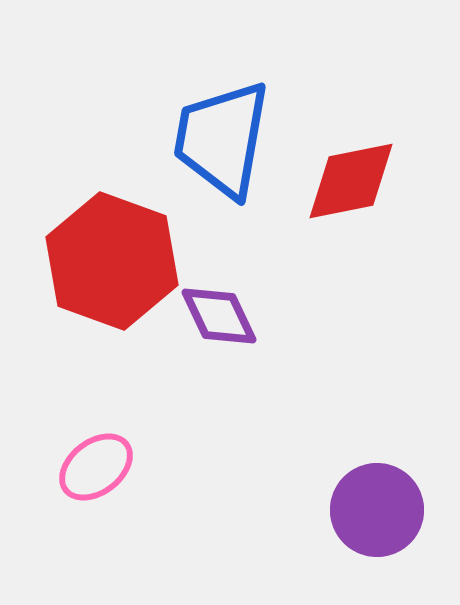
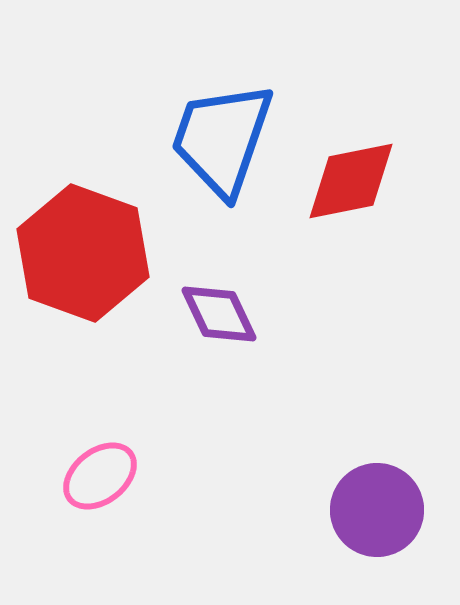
blue trapezoid: rotated 9 degrees clockwise
red hexagon: moved 29 px left, 8 px up
purple diamond: moved 2 px up
pink ellipse: moved 4 px right, 9 px down
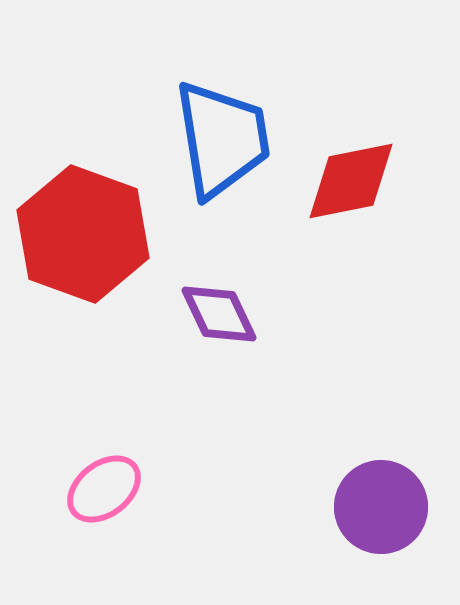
blue trapezoid: rotated 152 degrees clockwise
red hexagon: moved 19 px up
pink ellipse: moved 4 px right, 13 px down
purple circle: moved 4 px right, 3 px up
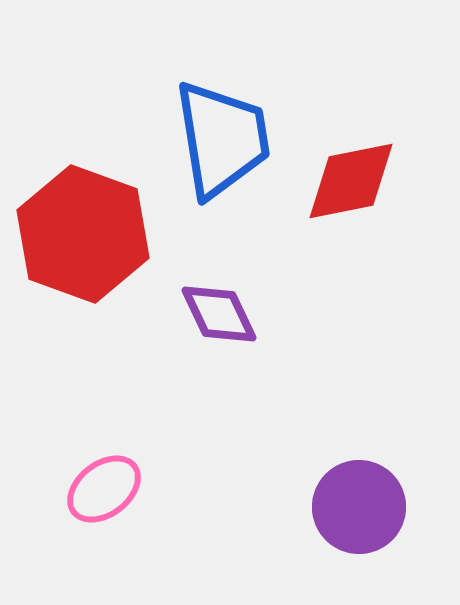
purple circle: moved 22 px left
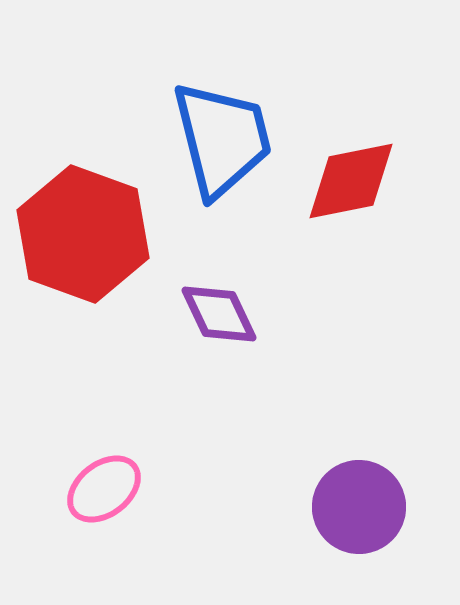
blue trapezoid: rotated 5 degrees counterclockwise
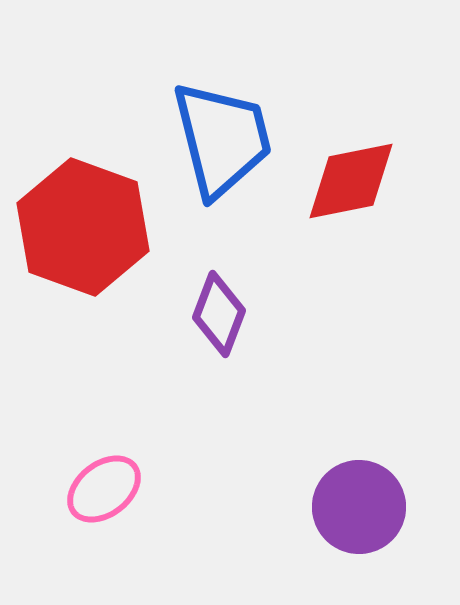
red hexagon: moved 7 px up
purple diamond: rotated 46 degrees clockwise
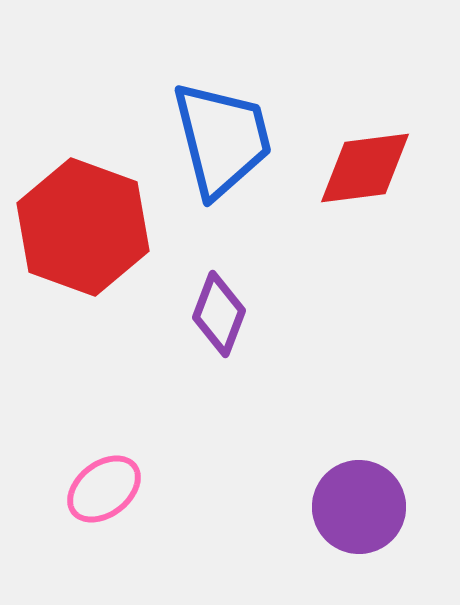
red diamond: moved 14 px right, 13 px up; rotated 4 degrees clockwise
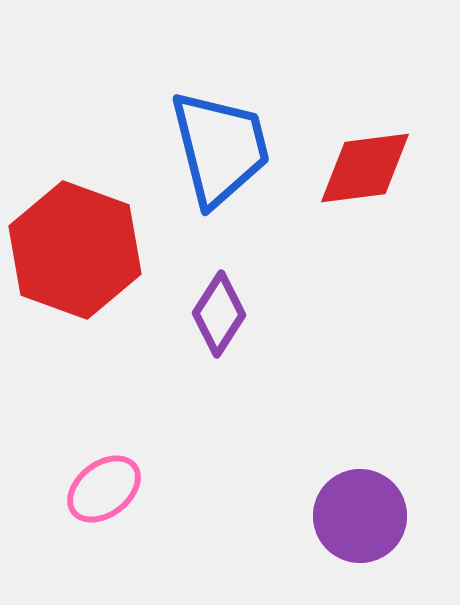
blue trapezoid: moved 2 px left, 9 px down
red hexagon: moved 8 px left, 23 px down
purple diamond: rotated 12 degrees clockwise
purple circle: moved 1 px right, 9 px down
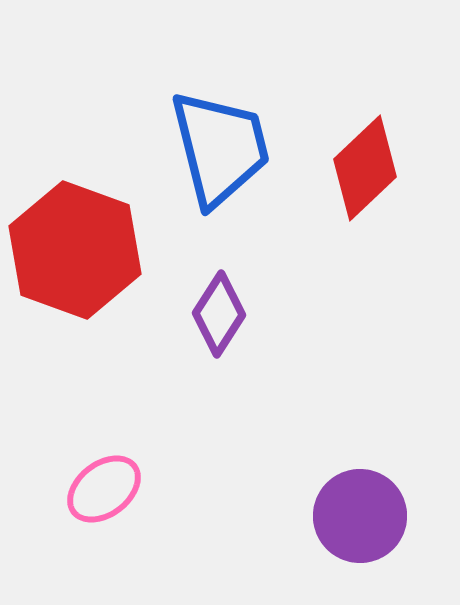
red diamond: rotated 36 degrees counterclockwise
